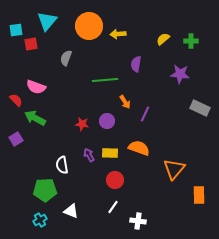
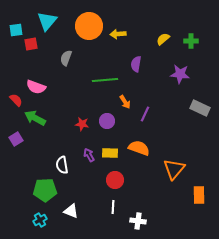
white line: rotated 32 degrees counterclockwise
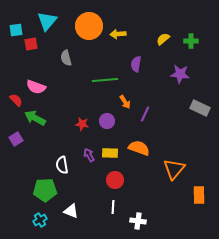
gray semicircle: rotated 35 degrees counterclockwise
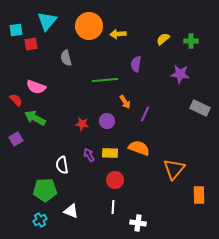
white cross: moved 2 px down
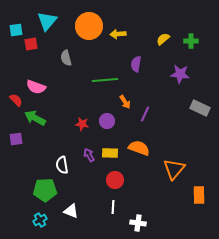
purple square: rotated 24 degrees clockwise
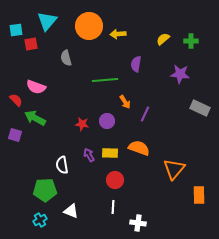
purple square: moved 1 px left, 4 px up; rotated 24 degrees clockwise
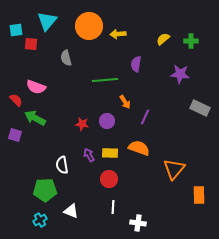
red square: rotated 16 degrees clockwise
purple line: moved 3 px down
red circle: moved 6 px left, 1 px up
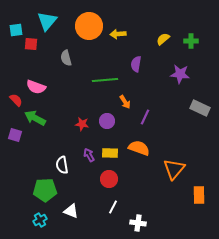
white line: rotated 24 degrees clockwise
